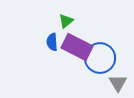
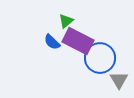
blue semicircle: rotated 42 degrees counterclockwise
purple rectangle: moved 1 px right, 6 px up
gray triangle: moved 1 px right, 3 px up
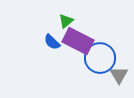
gray triangle: moved 5 px up
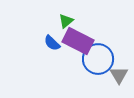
blue semicircle: moved 1 px down
blue circle: moved 2 px left, 1 px down
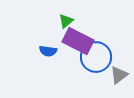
blue semicircle: moved 4 px left, 8 px down; rotated 36 degrees counterclockwise
blue circle: moved 2 px left, 2 px up
gray triangle: rotated 24 degrees clockwise
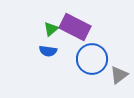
green triangle: moved 15 px left, 8 px down
purple rectangle: moved 3 px left, 14 px up
blue circle: moved 4 px left, 2 px down
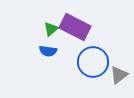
blue circle: moved 1 px right, 3 px down
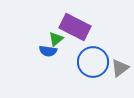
green triangle: moved 5 px right, 10 px down
gray triangle: moved 1 px right, 7 px up
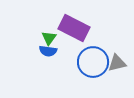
purple rectangle: moved 1 px left, 1 px down
green triangle: moved 7 px left, 1 px up; rotated 14 degrees counterclockwise
gray triangle: moved 3 px left, 5 px up; rotated 24 degrees clockwise
